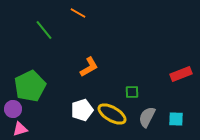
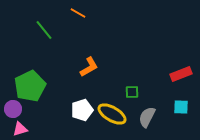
cyan square: moved 5 px right, 12 px up
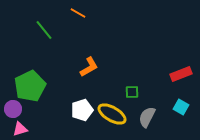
cyan square: rotated 28 degrees clockwise
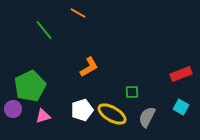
pink triangle: moved 23 px right, 13 px up
